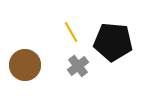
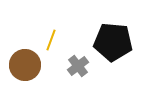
yellow line: moved 20 px left, 8 px down; rotated 50 degrees clockwise
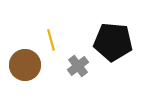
yellow line: rotated 35 degrees counterclockwise
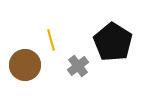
black pentagon: rotated 27 degrees clockwise
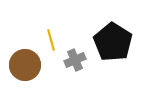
gray cross: moved 3 px left, 6 px up; rotated 15 degrees clockwise
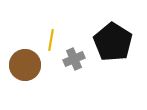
yellow line: rotated 25 degrees clockwise
gray cross: moved 1 px left, 1 px up
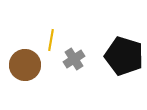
black pentagon: moved 11 px right, 14 px down; rotated 15 degrees counterclockwise
gray cross: rotated 10 degrees counterclockwise
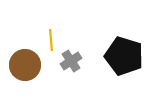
yellow line: rotated 15 degrees counterclockwise
gray cross: moved 3 px left, 2 px down
